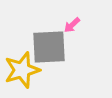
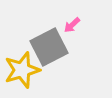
gray square: rotated 24 degrees counterclockwise
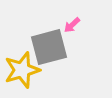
gray square: rotated 12 degrees clockwise
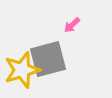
gray square: moved 1 px left, 12 px down
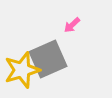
gray square: rotated 9 degrees counterclockwise
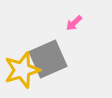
pink arrow: moved 2 px right, 2 px up
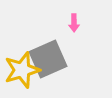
pink arrow: rotated 48 degrees counterclockwise
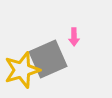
pink arrow: moved 14 px down
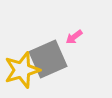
pink arrow: rotated 54 degrees clockwise
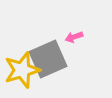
pink arrow: rotated 18 degrees clockwise
